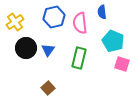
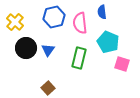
yellow cross: rotated 12 degrees counterclockwise
cyan pentagon: moved 5 px left, 1 px down
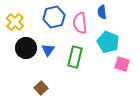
green rectangle: moved 4 px left, 1 px up
brown square: moved 7 px left
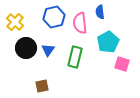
blue semicircle: moved 2 px left
cyan pentagon: rotated 20 degrees clockwise
brown square: moved 1 px right, 2 px up; rotated 32 degrees clockwise
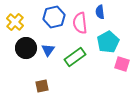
green rectangle: rotated 40 degrees clockwise
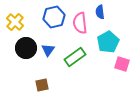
brown square: moved 1 px up
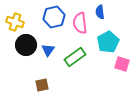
yellow cross: rotated 24 degrees counterclockwise
black circle: moved 3 px up
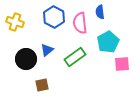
blue hexagon: rotated 20 degrees counterclockwise
black circle: moved 14 px down
blue triangle: moved 1 px left; rotated 16 degrees clockwise
pink square: rotated 21 degrees counterclockwise
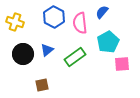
blue semicircle: moved 2 px right; rotated 48 degrees clockwise
black circle: moved 3 px left, 5 px up
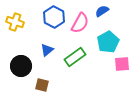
blue semicircle: moved 1 px up; rotated 16 degrees clockwise
pink semicircle: rotated 145 degrees counterclockwise
black circle: moved 2 px left, 12 px down
brown square: rotated 24 degrees clockwise
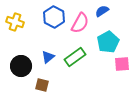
blue triangle: moved 1 px right, 7 px down
